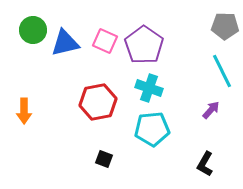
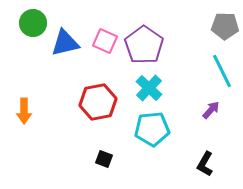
green circle: moved 7 px up
cyan cross: rotated 24 degrees clockwise
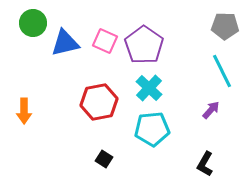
red hexagon: moved 1 px right
black square: rotated 12 degrees clockwise
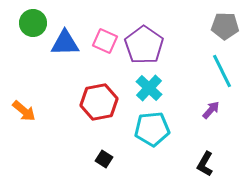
blue triangle: rotated 12 degrees clockwise
orange arrow: rotated 50 degrees counterclockwise
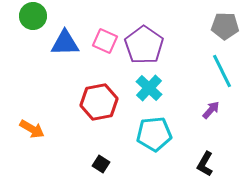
green circle: moved 7 px up
orange arrow: moved 8 px right, 18 px down; rotated 10 degrees counterclockwise
cyan pentagon: moved 2 px right, 5 px down
black square: moved 3 px left, 5 px down
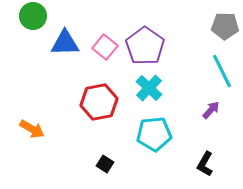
pink square: moved 6 px down; rotated 15 degrees clockwise
purple pentagon: moved 1 px right, 1 px down
black square: moved 4 px right
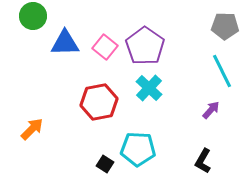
orange arrow: rotated 75 degrees counterclockwise
cyan pentagon: moved 16 px left, 15 px down; rotated 8 degrees clockwise
black L-shape: moved 2 px left, 3 px up
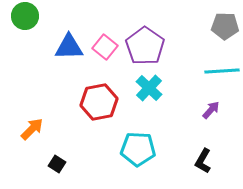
green circle: moved 8 px left
blue triangle: moved 4 px right, 4 px down
cyan line: rotated 68 degrees counterclockwise
black square: moved 48 px left
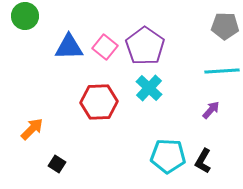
red hexagon: rotated 9 degrees clockwise
cyan pentagon: moved 30 px right, 7 px down
